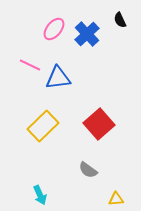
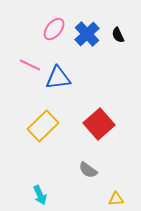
black semicircle: moved 2 px left, 15 px down
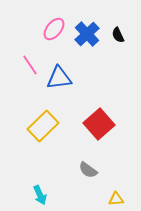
pink line: rotated 30 degrees clockwise
blue triangle: moved 1 px right
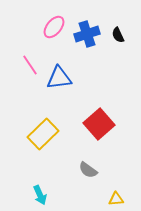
pink ellipse: moved 2 px up
blue cross: rotated 25 degrees clockwise
yellow rectangle: moved 8 px down
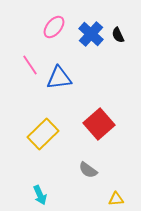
blue cross: moved 4 px right; rotated 30 degrees counterclockwise
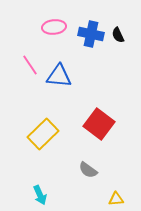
pink ellipse: rotated 45 degrees clockwise
blue cross: rotated 30 degrees counterclockwise
blue triangle: moved 2 px up; rotated 12 degrees clockwise
red square: rotated 12 degrees counterclockwise
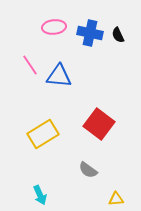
blue cross: moved 1 px left, 1 px up
yellow rectangle: rotated 12 degrees clockwise
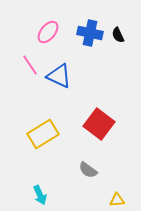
pink ellipse: moved 6 px left, 5 px down; rotated 45 degrees counterclockwise
blue triangle: rotated 20 degrees clockwise
yellow triangle: moved 1 px right, 1 px down
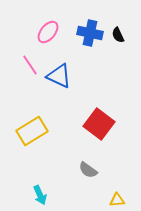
yellow rectangle: moved 11 px left, 3 px up
